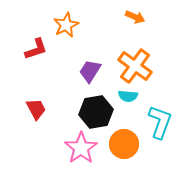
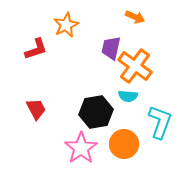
purple trapezoid: moved 21 px right, 23 px up; rotated 20 degrees counterclockwise
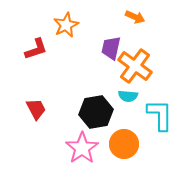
cyan L-shape: moved 7 px up; rotated 20 degrees counterclockwise
pink star: moved 1 px right
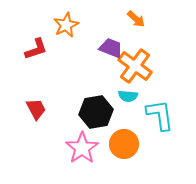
orange arrow: moved 1 px right, 2 px down; rotated 18 degrees clockwise
purple trapezoid: rotated 100 degrees clockwise
cyan L-shape: rotated 8 degrees counterclockwise
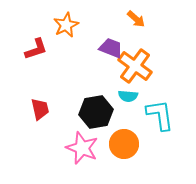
red trapezoid: moved 4 px right; rotated 15 degrees clockwise
pink star: rotated 16 degrees counterclockwise
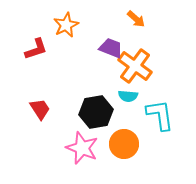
red trapezoid: rotated 20 degrees counterclockwise
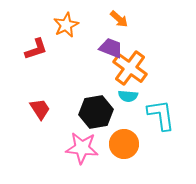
orange arrow: moved 17 px left
orange cross: moved 5 px left, 2 px down
cyan L-shape: moved 1 px right
pink star: rotated 16 degrees counterclockwise
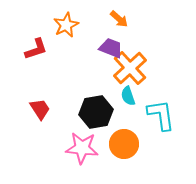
orange cross: rotated 12 degrees clockwise
cyan semicircle: rotated 66 degrees clockwise
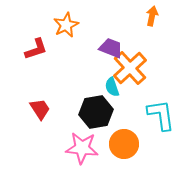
orange arrow: moved 33 px right, 3 px up; rotated 120 degrees counterclockwise
cyan semicircle: moved 16 px left, 9 px up
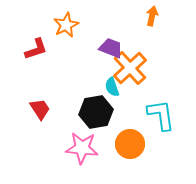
orange circle: moved 6 px right
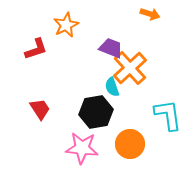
orange arrow: moved 2 px left, 2 px up; rotated 96 degrees clockwise
cyan L-shape: moved 7 px right
